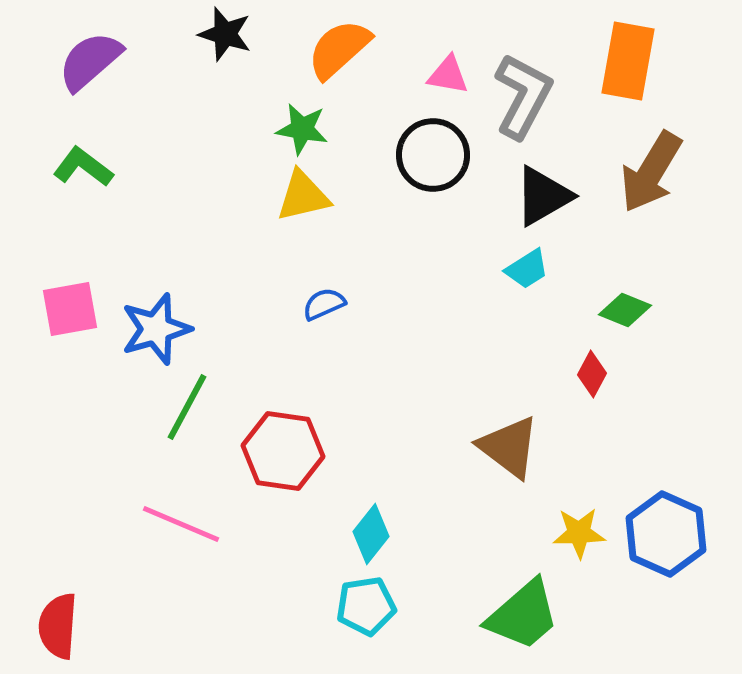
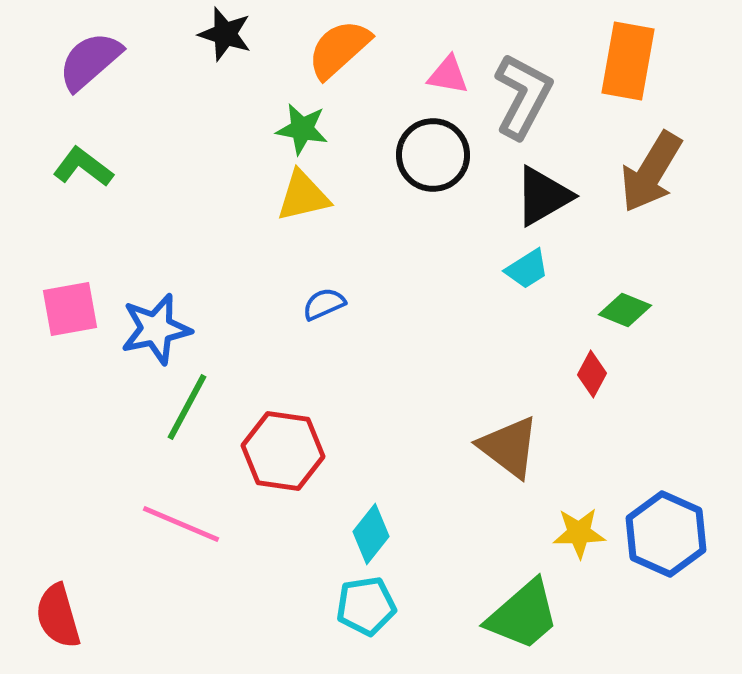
blue star: rotated 4 degrees clockwise
red semicircle: moved 10 px up; rotated 20 degrees counterclockwise
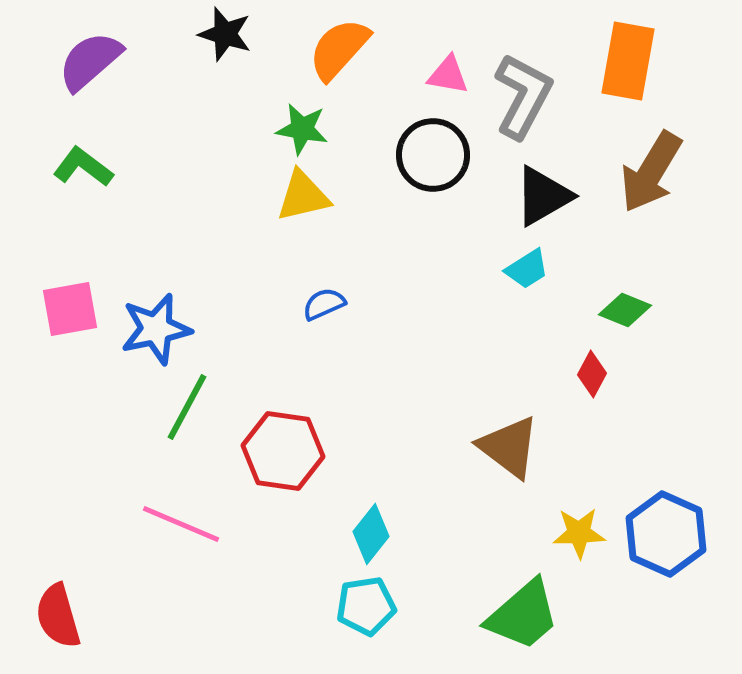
orange semicircle: rotated 6 degrees counterclockwise
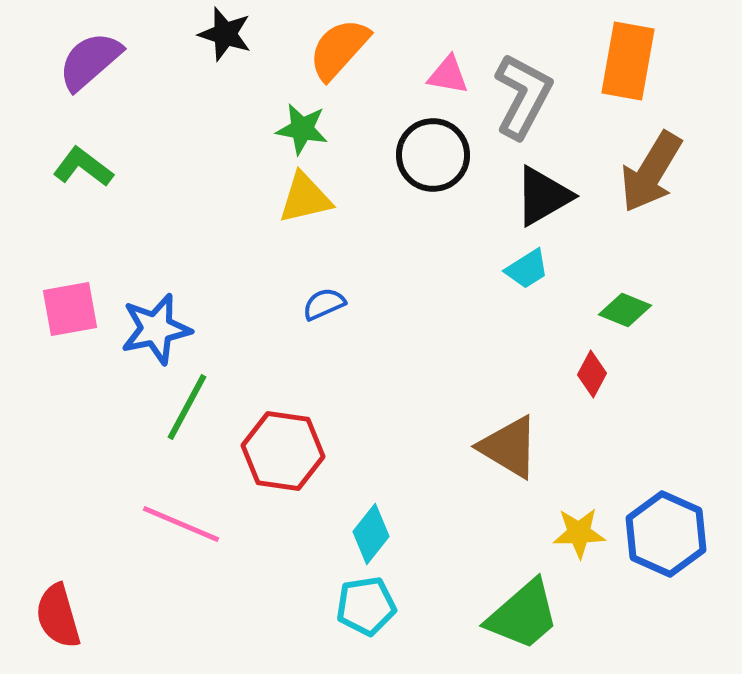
yellow triangle: moved 2 px right, 2 px down
brown triangle: rotated 6 degrees counterclockwise
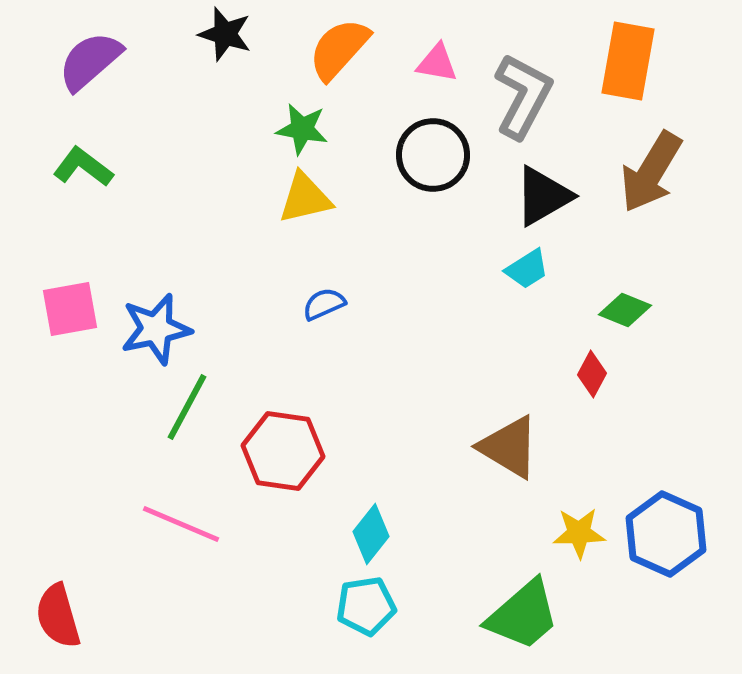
pink triangle: moved 11 px left, 12 px up
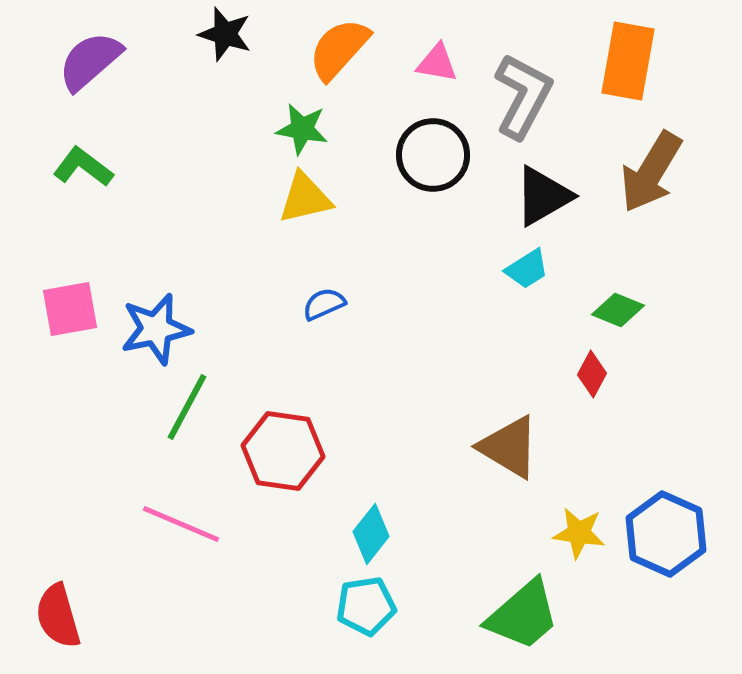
green diamond: moved 7 px left
yellow star: rotated 10 degrees clockwise
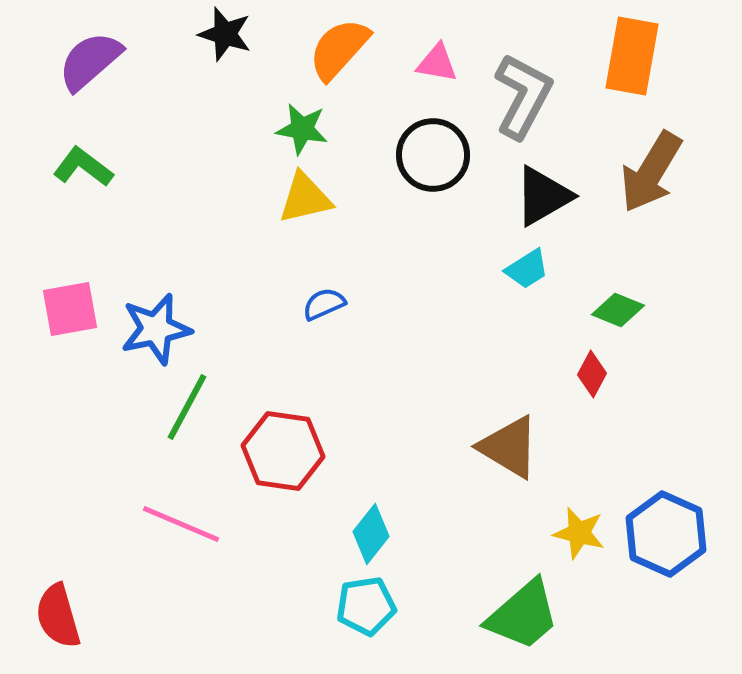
orange rectangle: moved 4 px right, 5 px up
yellow star: rotated 6 degrees clockwise
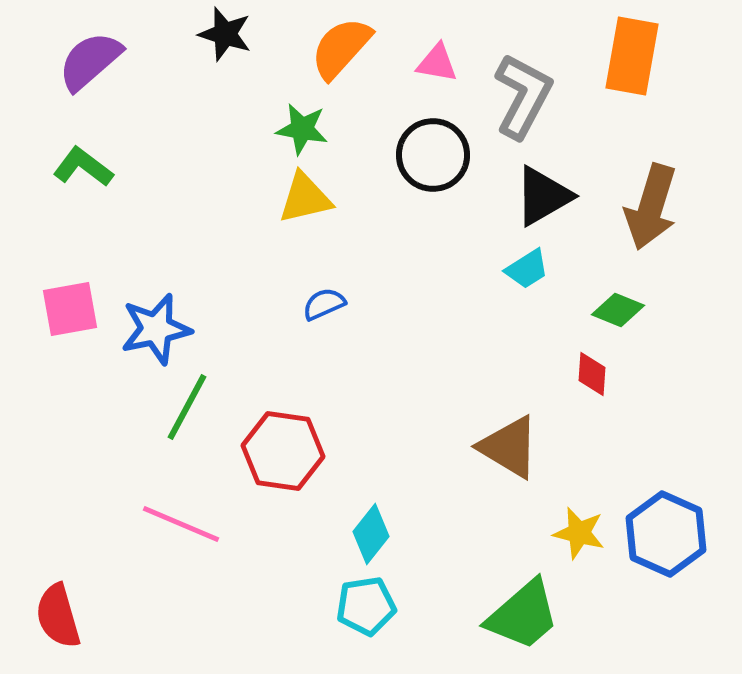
orange semicircle: moved 2 px right, 1 px up
brown arrow: moved 35 px down; rotated 14 degrees counterclockwise
red diamond: rotated 24 degrees counterclockwise
